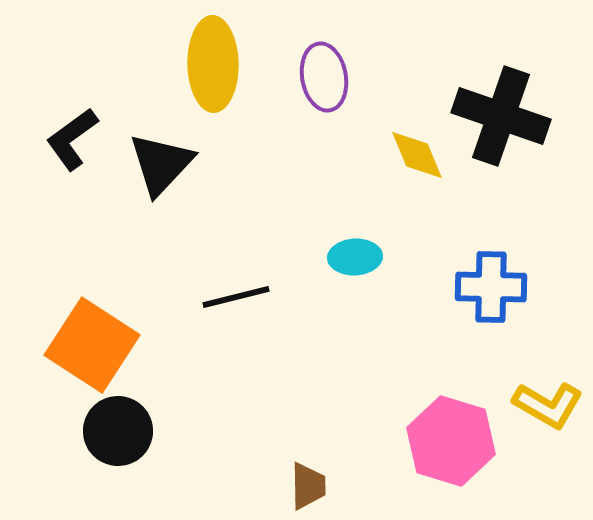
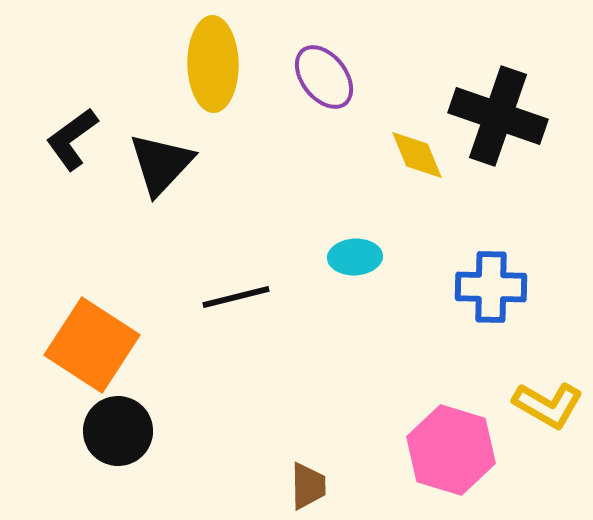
purple ellipse: rotated 28 degrees counterclockwise
black cross: moved 3 px left
pink hexagon: moved 9 px down
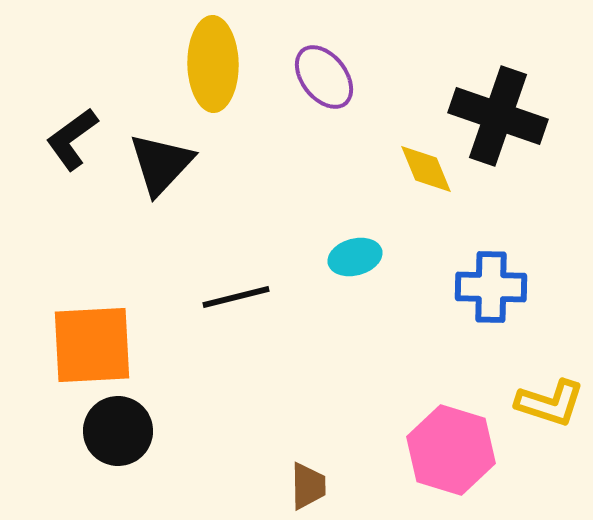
yellow diamond: moved 9 px right, 14 px down
cyan ellipse: rotated 12 degrees counterclockwise
orange square: rotated 36 degrees counterclockwise
yellow L-shape: moved 2 px right, 2 px up; rotated 12 degrees counterclockwise
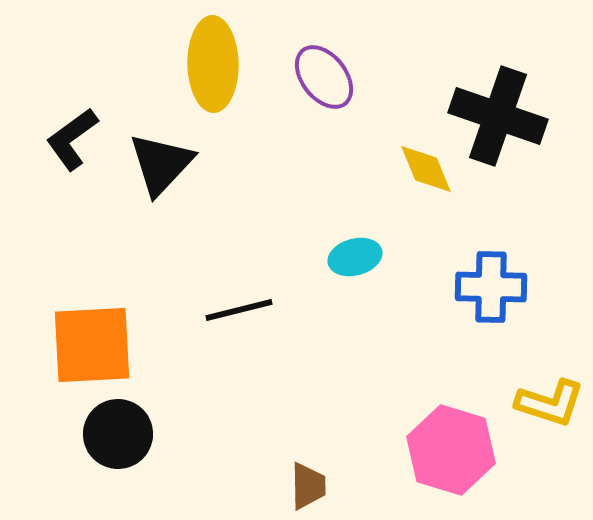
black line: moved 3 px right, 13 px down
black circle: moved 3 px down
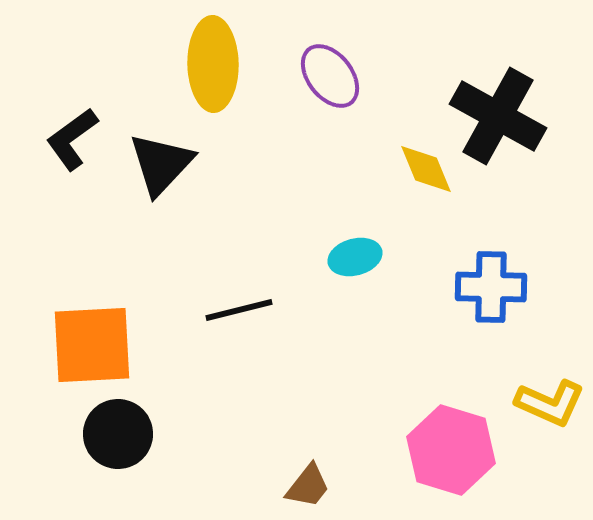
purple ellipse: moved 6 px right, 1 px up
black cross: rotated 10 degrees clockwise
yellow L-shape: rotated 6 degrees clockwise
brown trapezoid: rotated 39 degrees clockwise
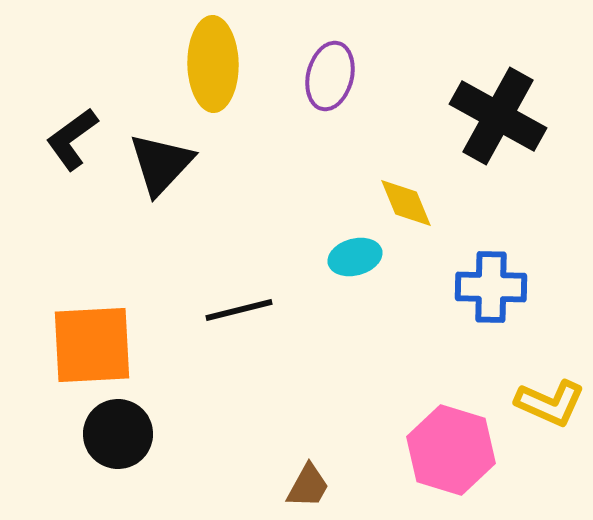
purple ellipse: rotated 52 degrees clockwise
yellow diamond: moved 20 px left, 34 px down
brown trapezoid: rotated 9 degrees counterclockwise
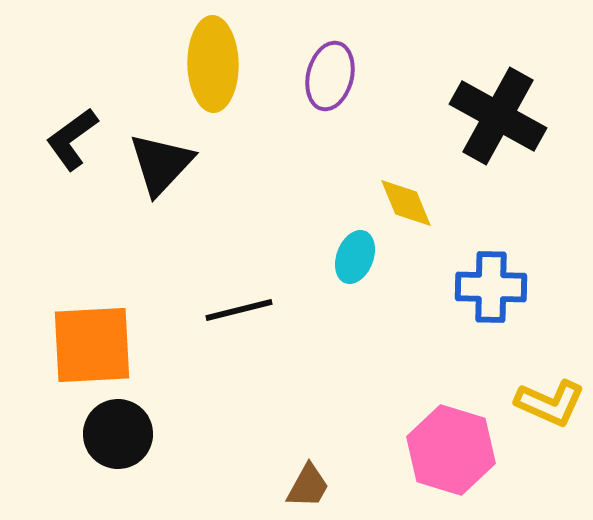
cyan ellipse: rotated 54 degrees counterclockwise
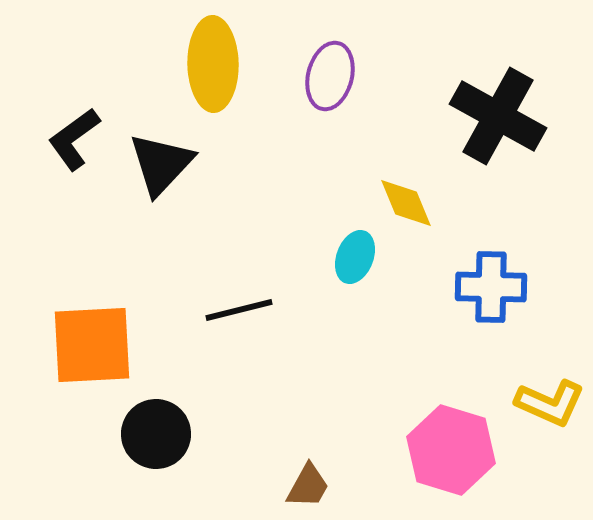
black L-shape: moved 2 px right
black circle: moved 38 px right
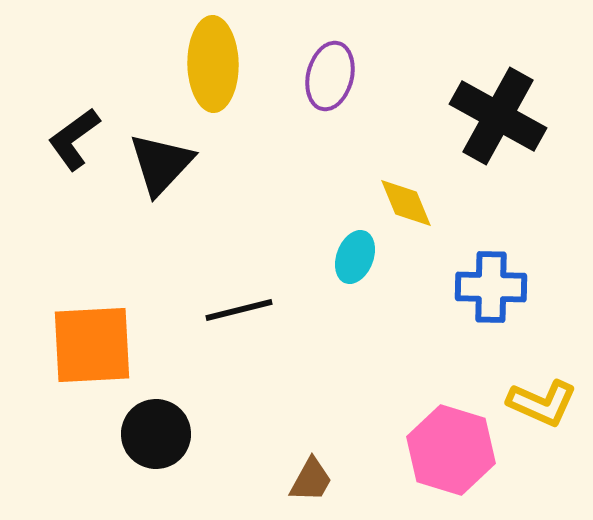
yellow L-shape: moved 8 px left
brown trapezoid: moved 3 px right, 6 px up
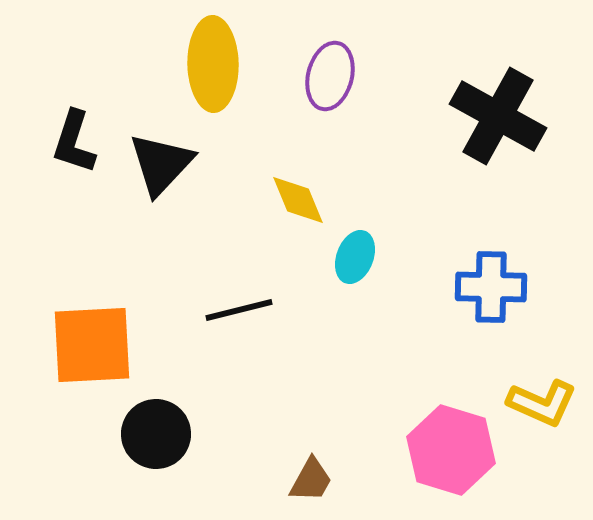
black L-shape: moved 3 px down; rotated 36 degrees counterclockwise
yellow diamond: moved 108 px left, 3 px up
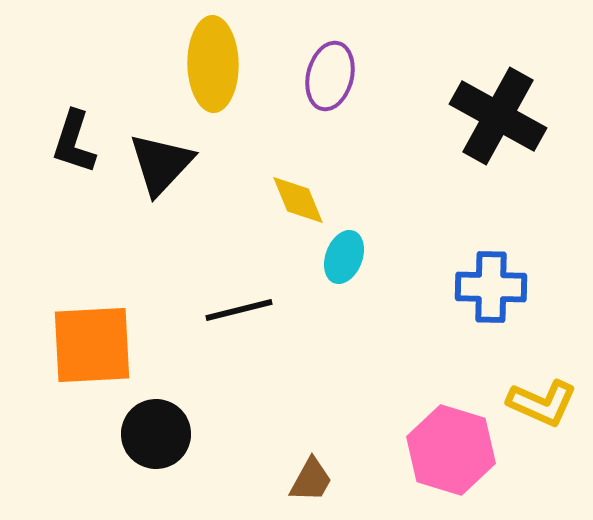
cyan ellipse: moved 11 px left
